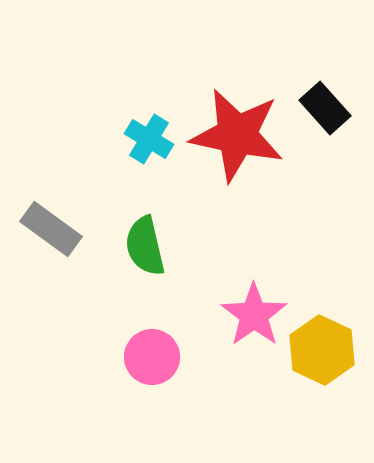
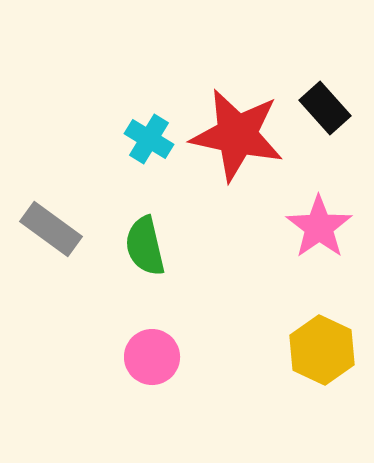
pink star: moved 65 px right, 88 px up
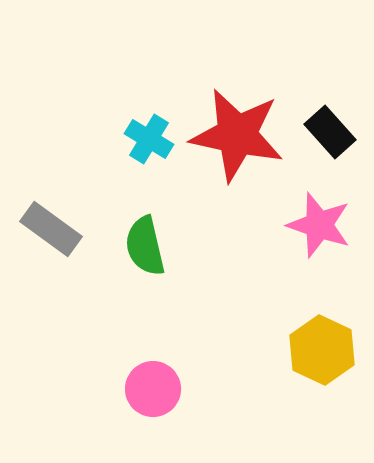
black rectangle: moved 5 px right, 24 px down
pink star: moved 2 px up; rotated 18 degrees counterclockwise
pink circle: moved 1 px right, 32 px down
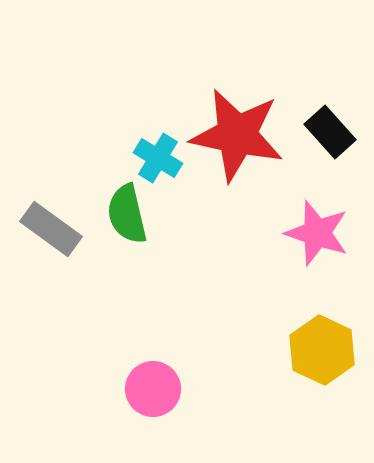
cyan cross: moved 9 px right, 19 px down
pink star: moved 2 px left, 8 px down
green semicircle: moved 18 px left, 32 px up
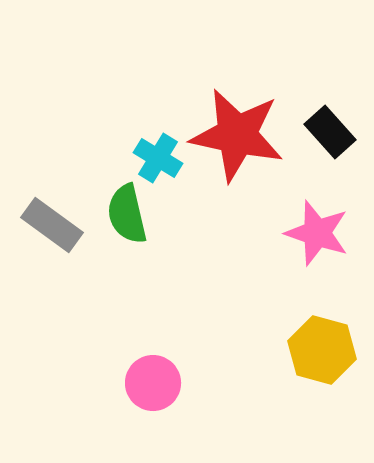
gray rectangle: moved 1 px right, 4 px up
yellow hexagon: rotated 10 degrees counterclockwise
pink circle: moved 6 px up
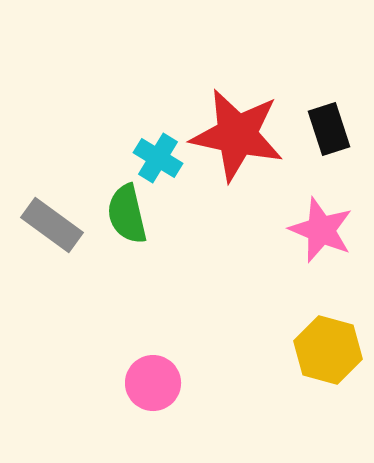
black rectangle: moved 1 px left, 3 px up; rotated 24 degrees clockwise
pink star: moved 4 px right, 3 px up; rotated 4 degrees clockwise
yellow hexagon: moved 6 px right
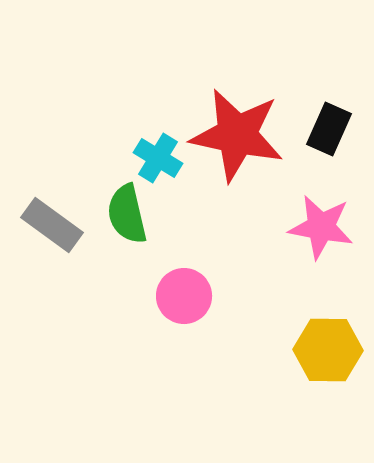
black rectangle: rotated 42 degrees clockwise
pink star: moved 3 px up; rotated 12 degrees counterclockwise
yellow hexagon: rotated 14 degrees counterclockwise
pink circle: moved 31 px right, 87 px up
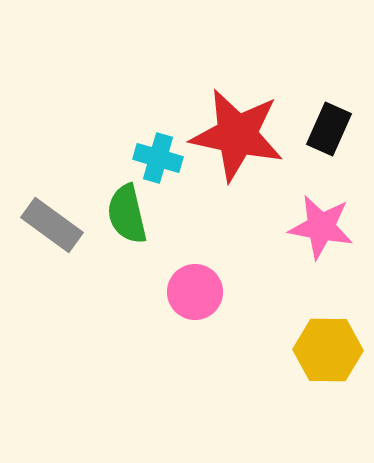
cyan cross: rotated 15 degrees counterclockwise
pink circle: moved 11 px right, 4 px up
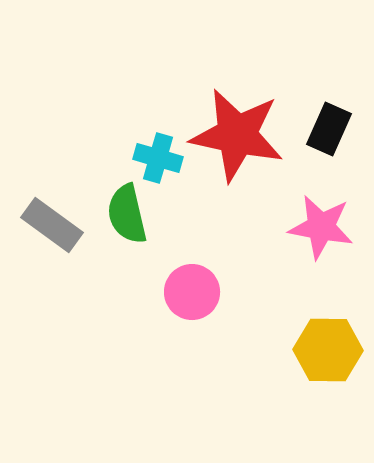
pink circle: moved 3 px left
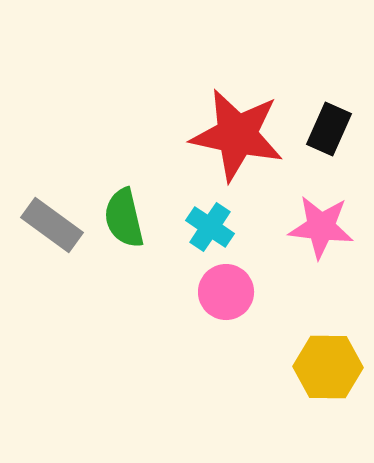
cyan cross: moved 52 px right, 69 px down; rotated 18 degrees clockwise
green semicircle: moved 3 px left, 4 px down
pink star: rotated 4 degrees counterclockwise
pink circle: moved 34 px right
yellow hexagon: moved 17 px down
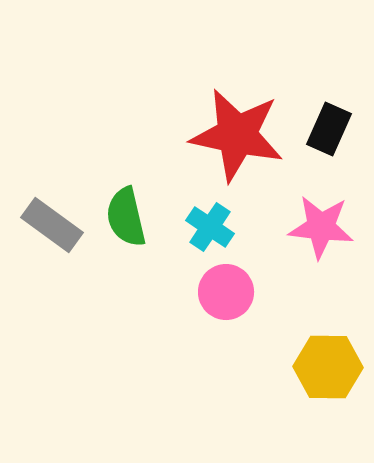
green semicircle: moved 2 px right, 1 px up
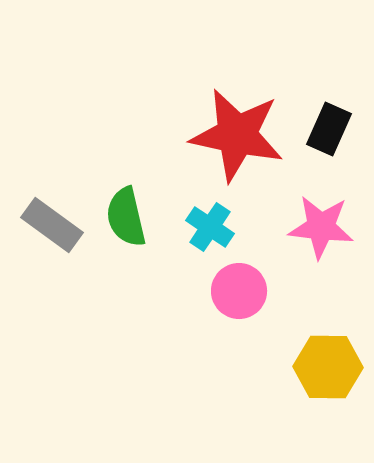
pink circle: moved 13 px right, 1 px up
